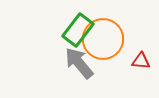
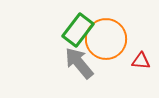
orange circle: moved 3 px right
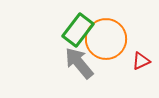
red triangle: rotated 30 degrees counterclockwise
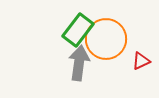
gray arrow: rotated 48 degrees clockwise
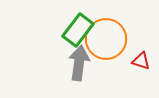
red triangle: rotated 42 degrees clockwise
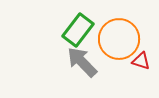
orange circle: moved 13 px right
gray arrow: moved 3 px right, 1 px up; rotated 52 degrees counterclockwise
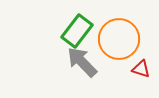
green rectangle: moved 1 px left, 1 px down
red triangle: moved 8 px down
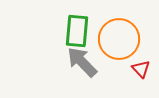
green rectangle: rotated 32 degrees counterclockwise
red triangle: rotated 30 degrees clockwise
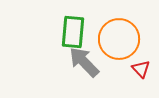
green rectangle: moved 4 px left, 1 px down
gray arrow: moved 2 px right
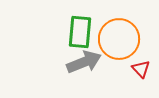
green rectangle: moved 7 px right
gray arrow: rotated 112 degrees clockwise
